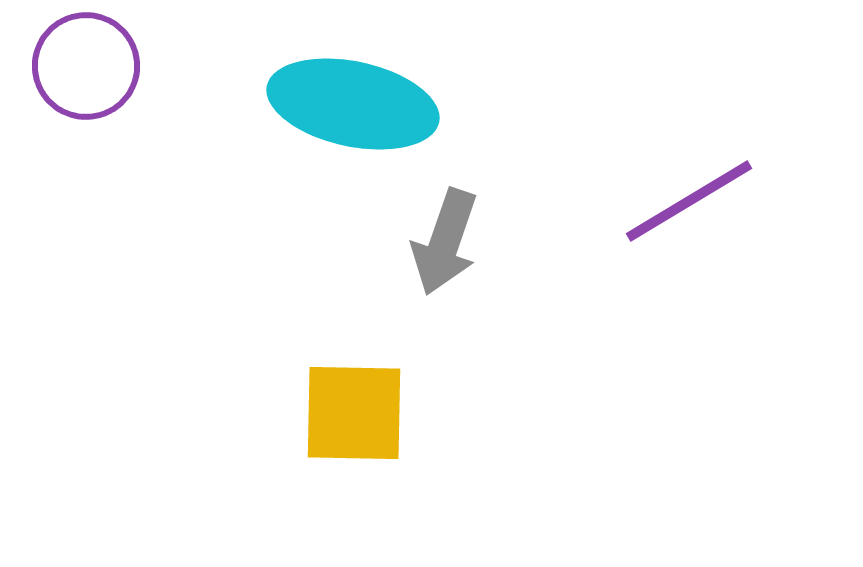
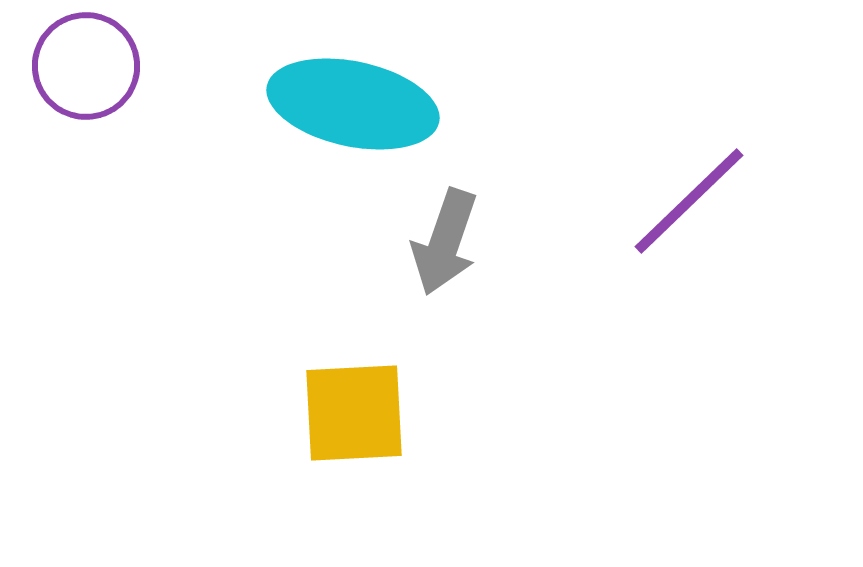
purple line: rotated 13 degrees counterclockwise
yellow square: rotated 4 degrees counterclockwise
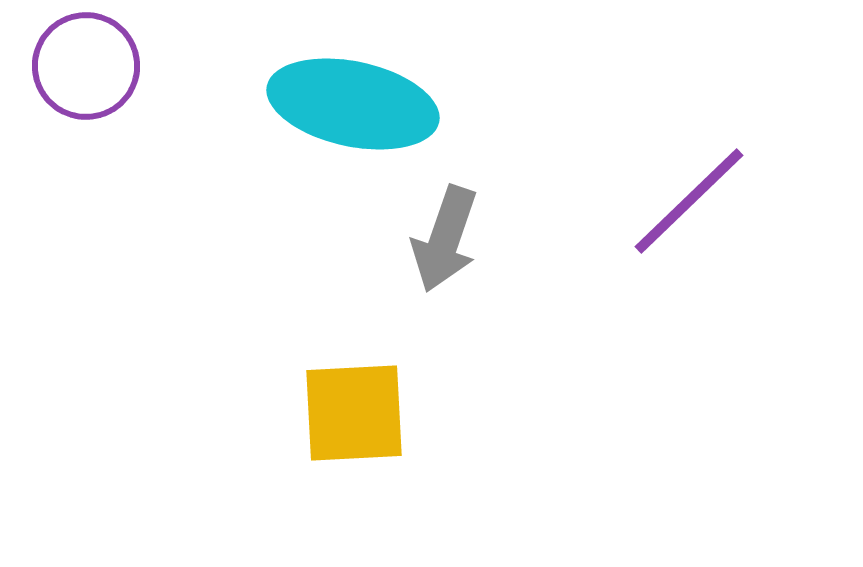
gray arrow: moved 3 px up
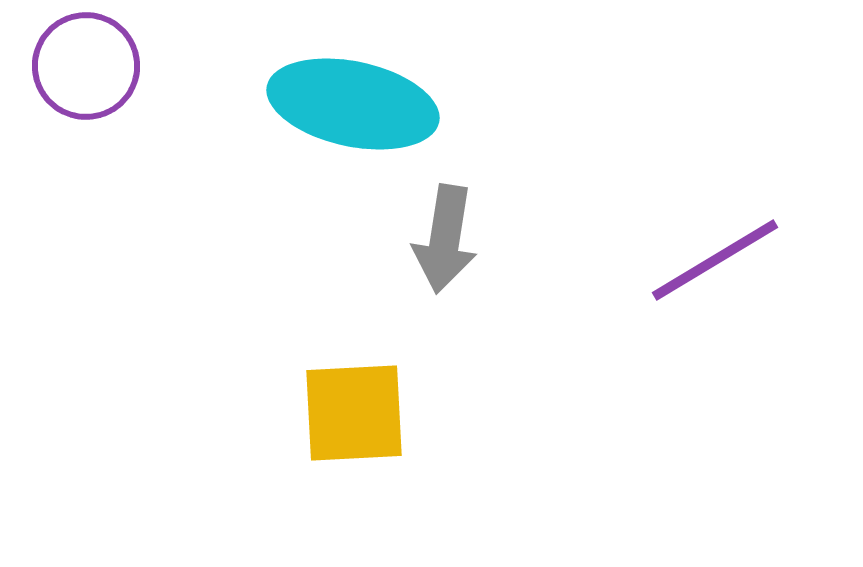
purple line: moved 26 px right, 59 px down; rotated 13 degrees clockwise
gray arrow: rotated 10 degrees counterclockwise
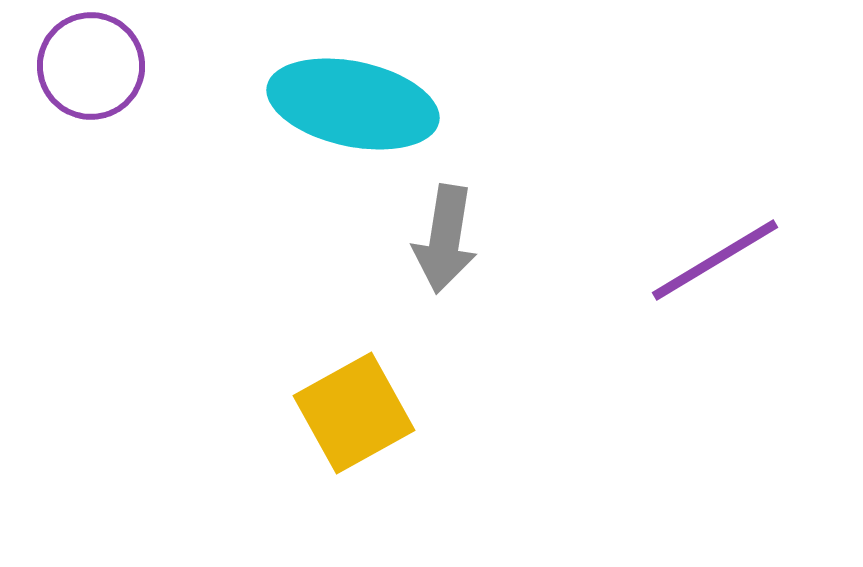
purple circle: moved 5 px right
yellow square: rotated 26 degrees counterclockwise
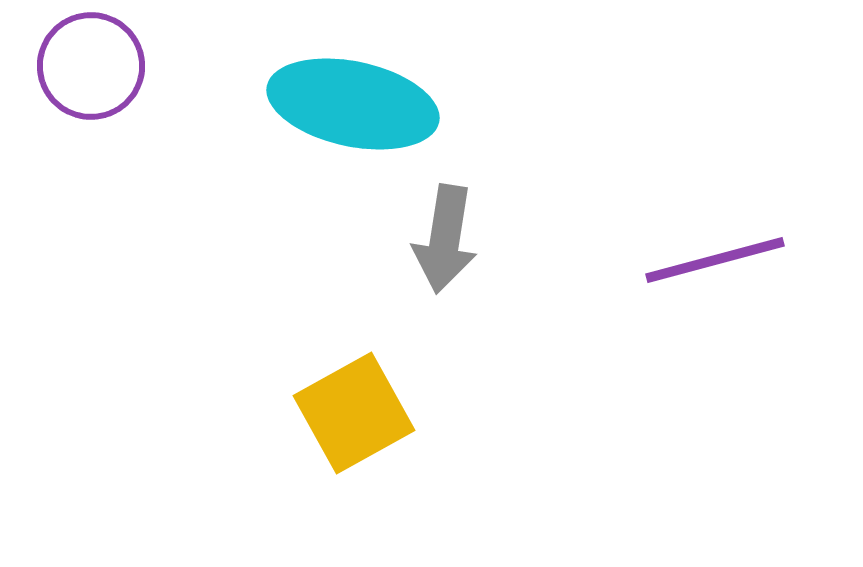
purple line: rotated 16 degrees clockwise
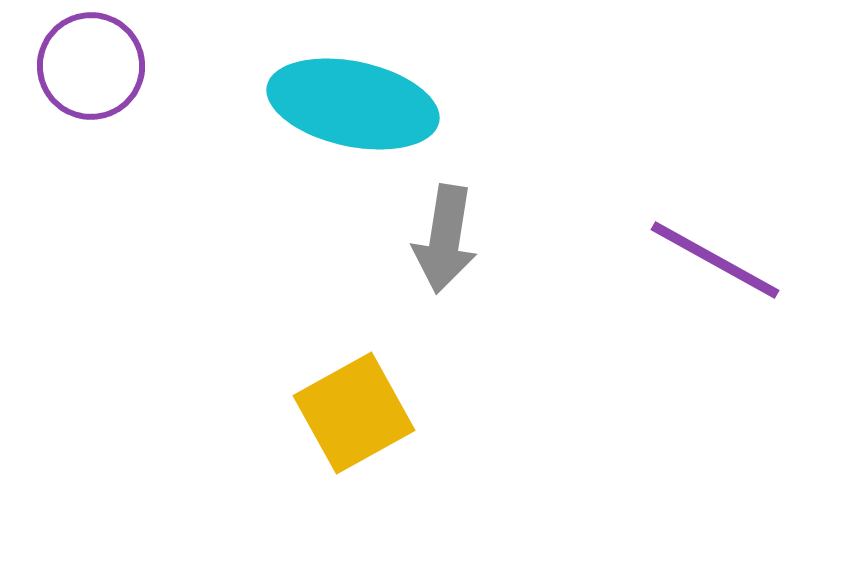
purple line: rotated 44 degrees clockwise
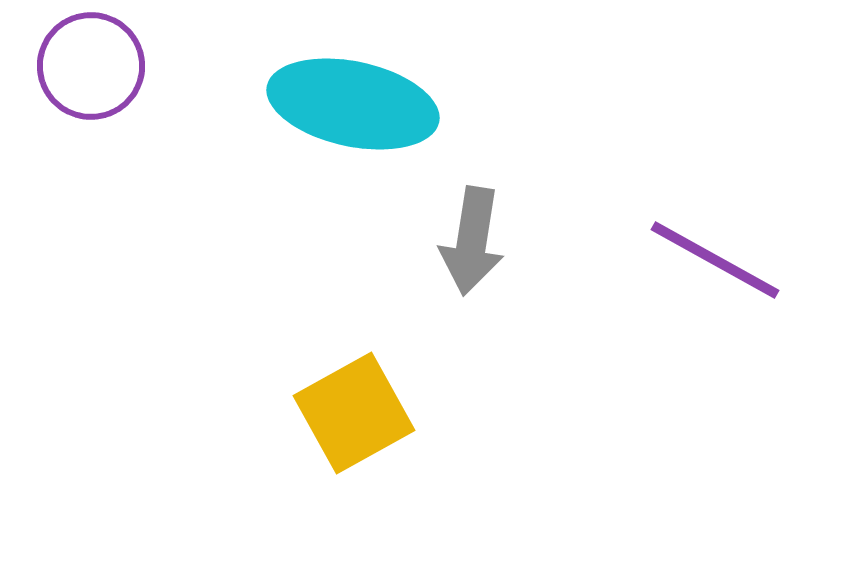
gray arrow: moved 27 px right, 2 px down
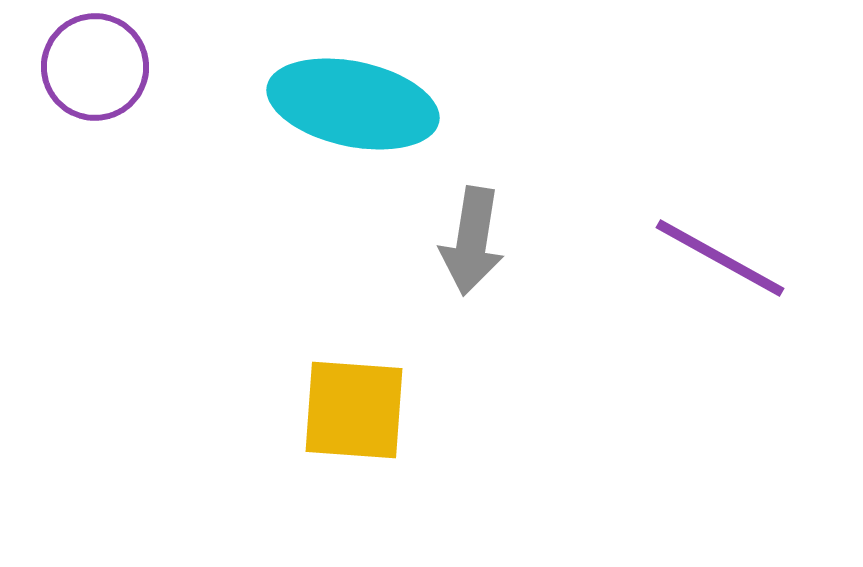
purple circle: moved 4 px right, 1 px down
purple line: moved 5 px right, 2 px up
yellow square: moved 3 px up; rotated 33 degrees clockwise
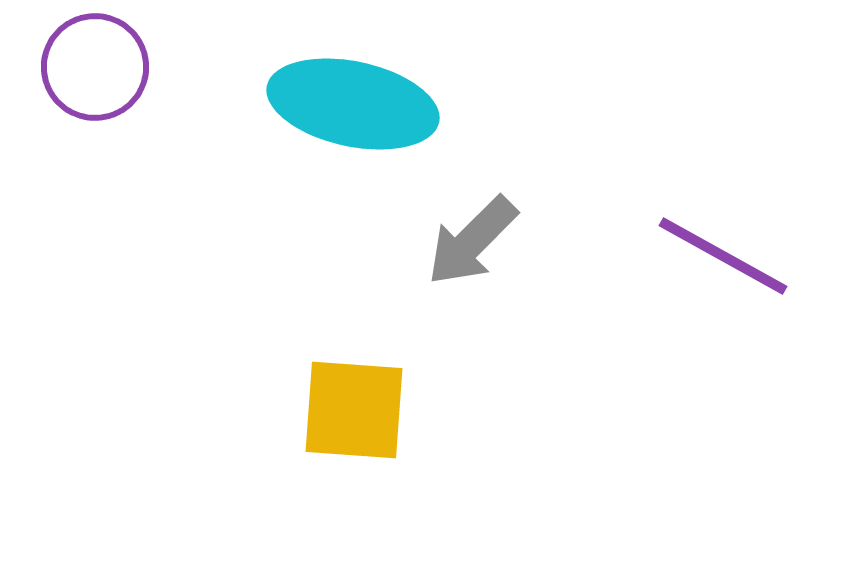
gray arrow: rotated 36 degrees clockwise
purple line: moved 3 px right, 2 px up
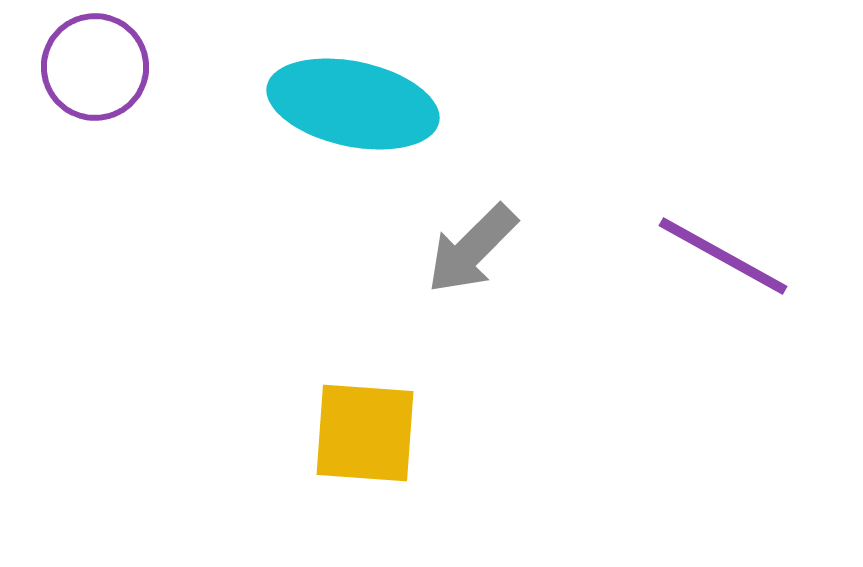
gray arrow: moved 8 px down
yellow square: moved 11 px right, 23 px down
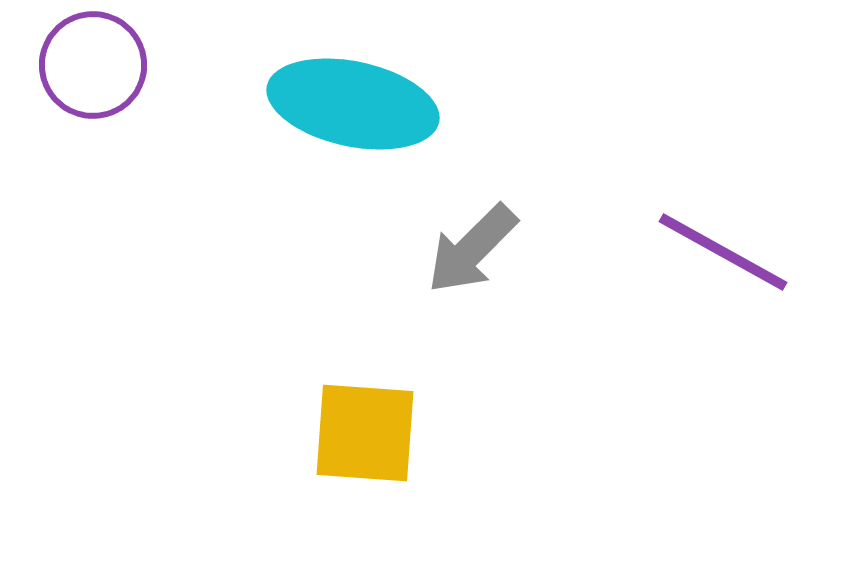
purple circle: moved 2 px left, 2 px up
purple line: moved 4 px up
